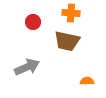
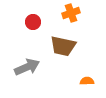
orange cross: rotated 24 degrees counterclockwise
brown trapezoid: moved 4 px left, 5 px down
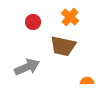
orange cross: moved 1 px left, 4 px down; rotated 30 degrees counterclockwise
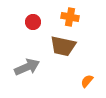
orange cross: rotated 30 degrees counterclockwise
orange semicircle: rotated 48 degrees counterclockwise
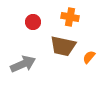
gray arrow: moved 4 px left, 3 px up
orange semicircle: moved 2 px right, 24 px up
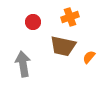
orange cross: rotated 30 degrees counterclockwise
gray arrow: rotated 75 degrees counterclockwise
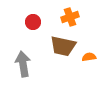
orange semicircle: rotated 40 degrees clockwise
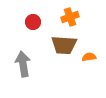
brown trapezoid: moved 1 px right, 1 px up; rotated 8 degrees counterclockwise
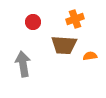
orange cross: moved 5 px right, 2 px down
orange semicircle: moved 1 px right, 1 px up
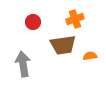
brown trapezoid: moved 1 px left; rotated 12 degrees counterclockwise
